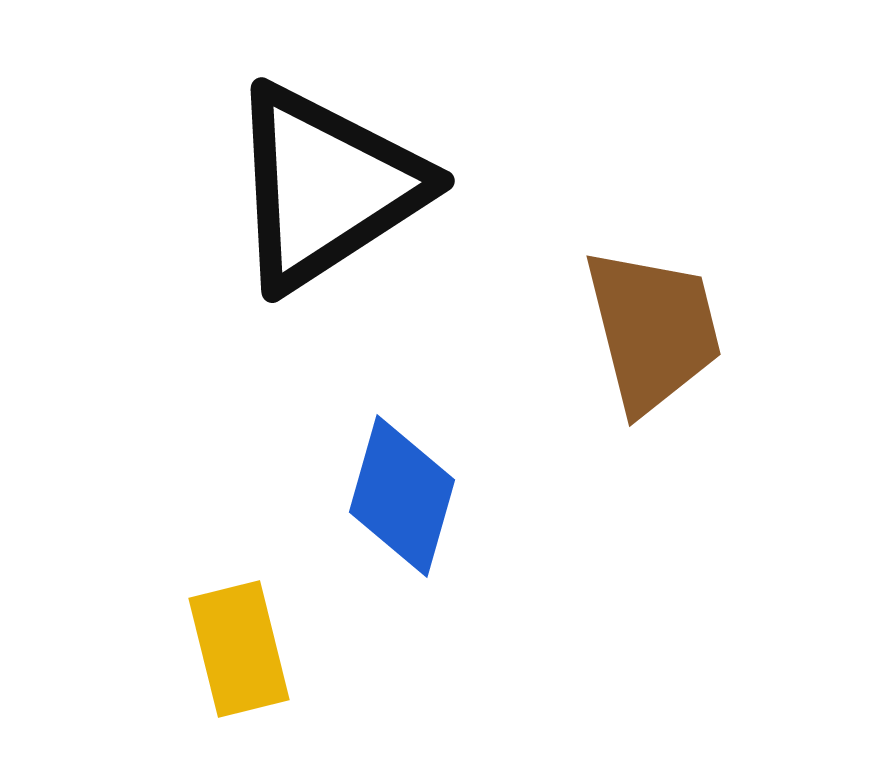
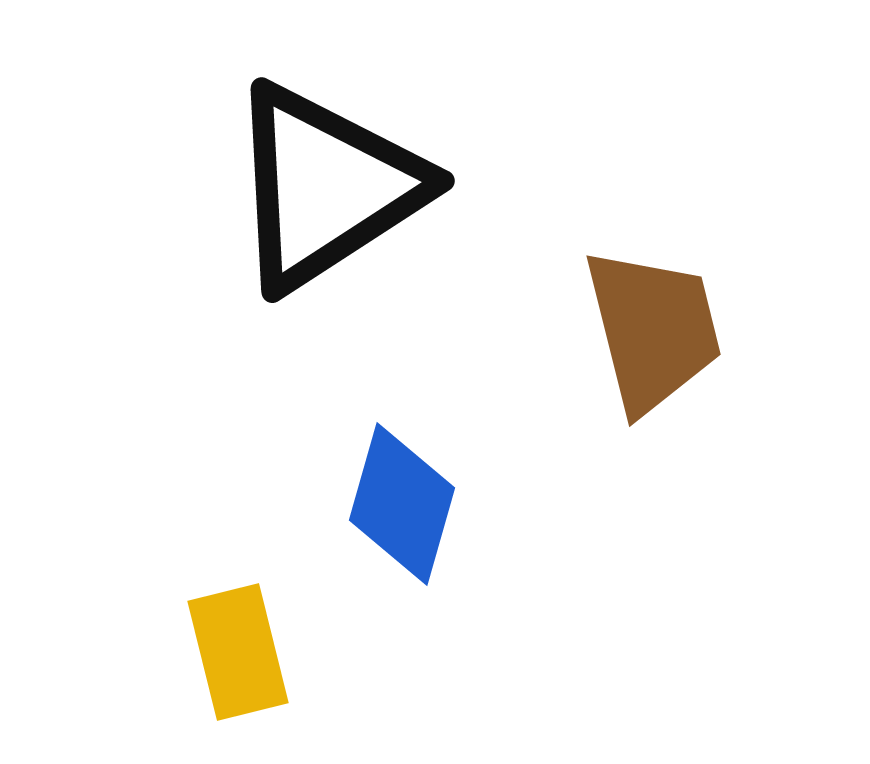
blue diamond: moved 8 px down
yellow rectangle: moved 1 px left, 3 px down
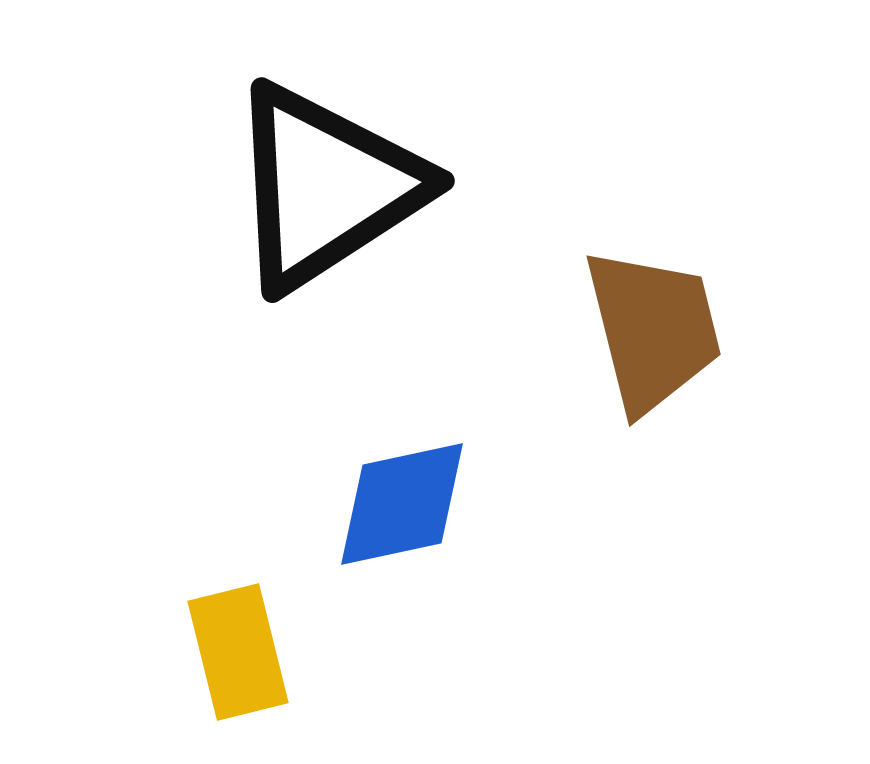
blue diamond: rotated 62 degrees clockwise
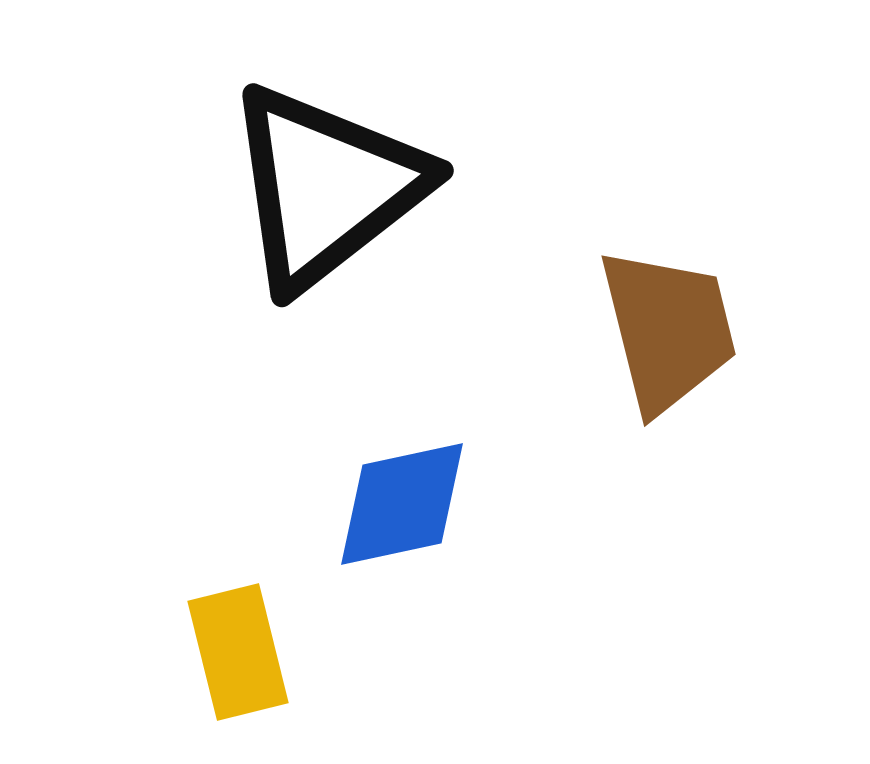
black triangle: rotated 5 degrees counterclockwise
brown trapezoid: moved 15 px right
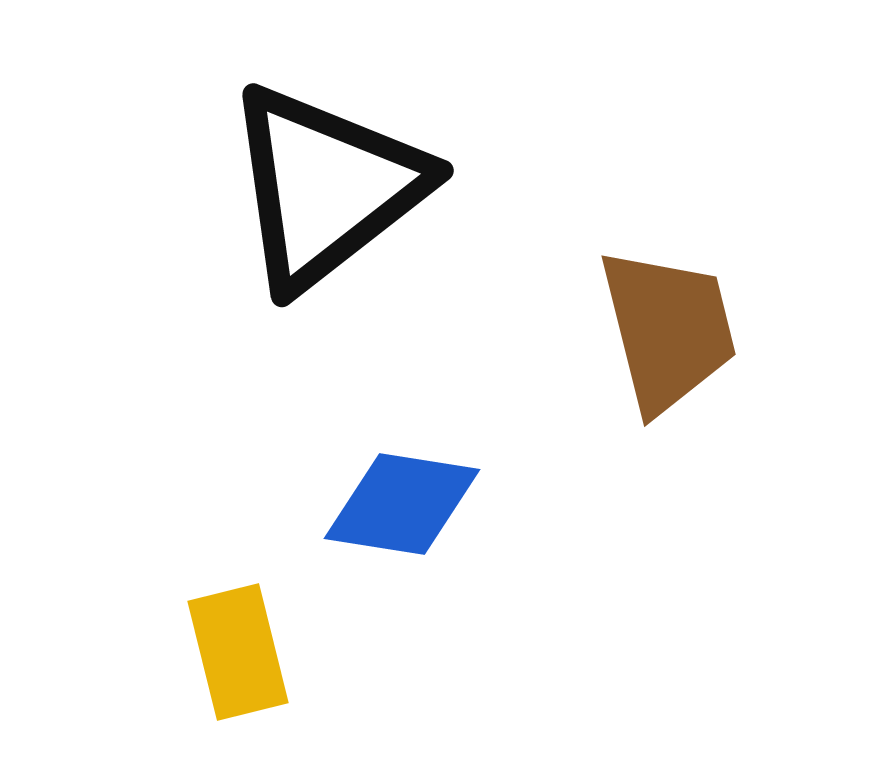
blue diamond: rotated 21 degrees clockwise
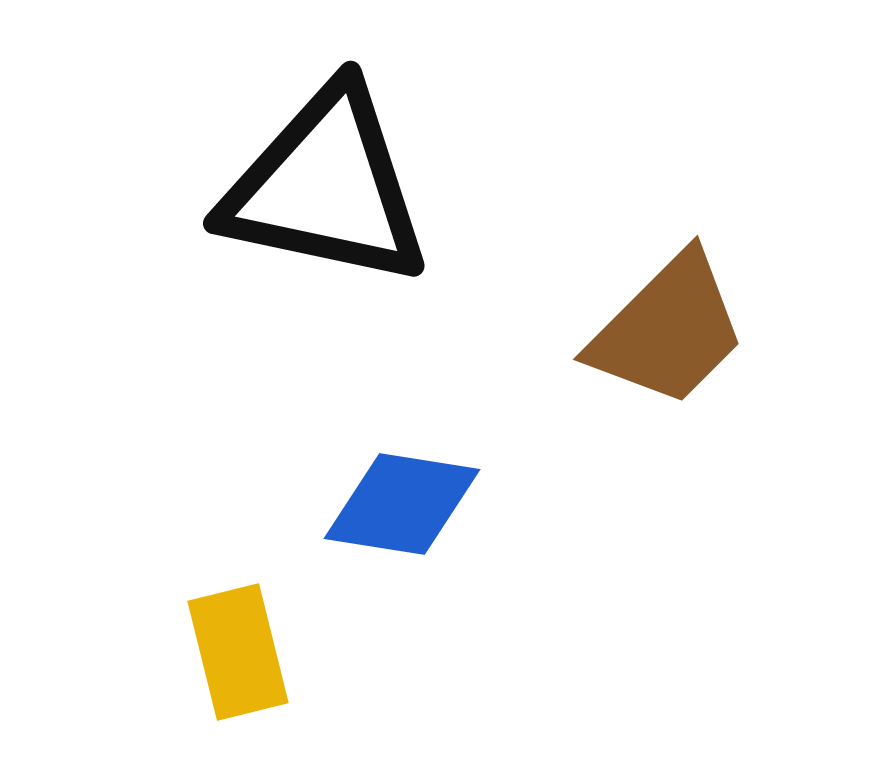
black triangle: rotated 50 degrees clockwise
brown trapezoid: rotated 59 degrees clockwise
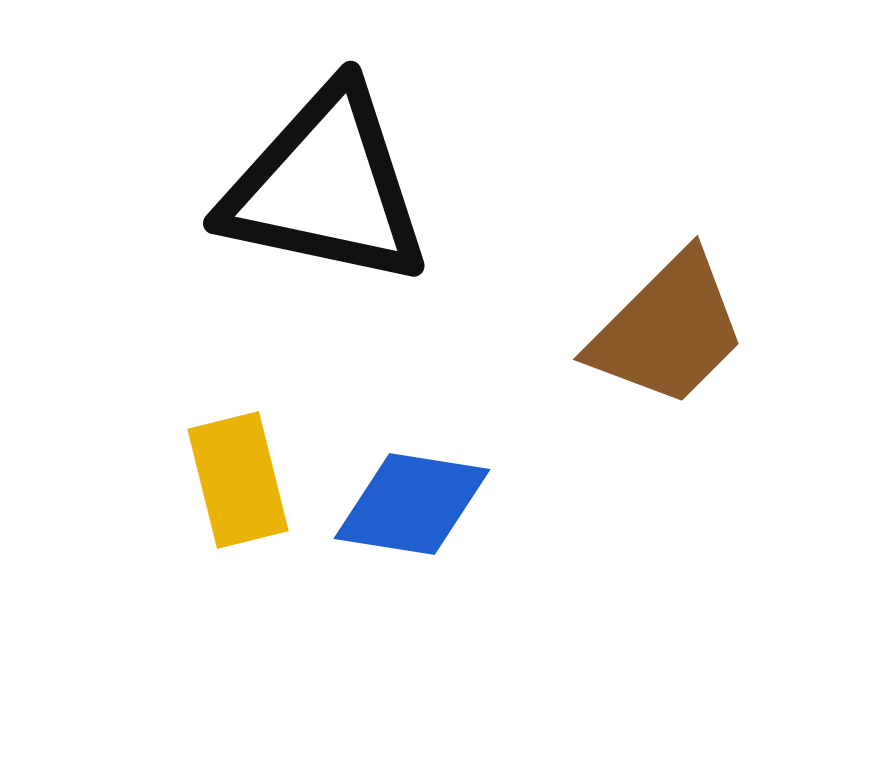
blue diamond: moved 10 px right
yellow rectangle: moved 172 px up
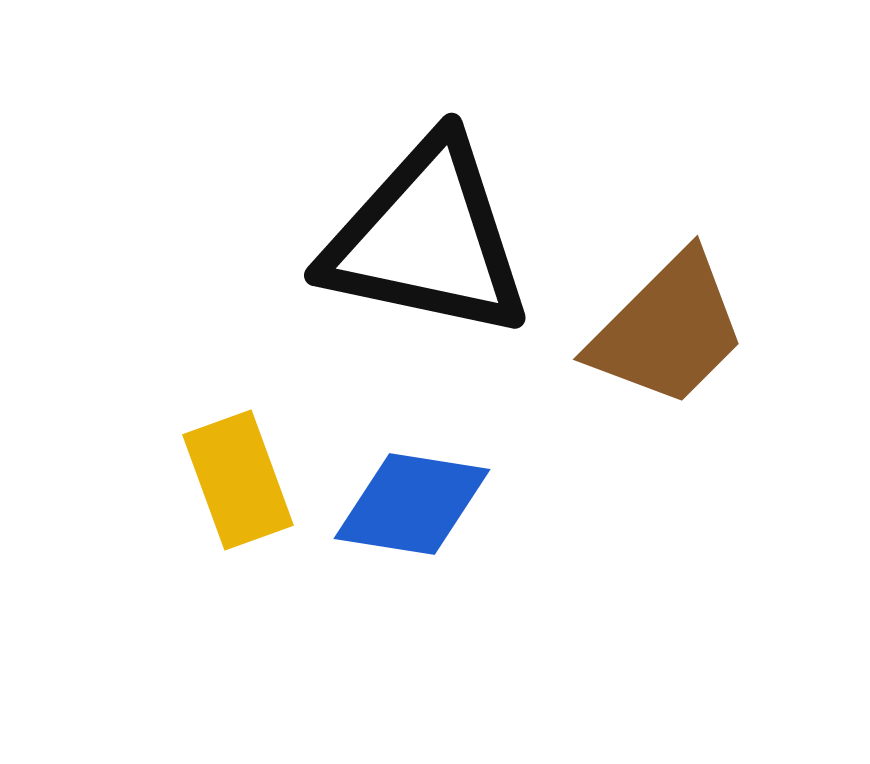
black triangle: moved 101 px right, 52 px down
yellow rectangle: rotated 6 degrees counterclockwise
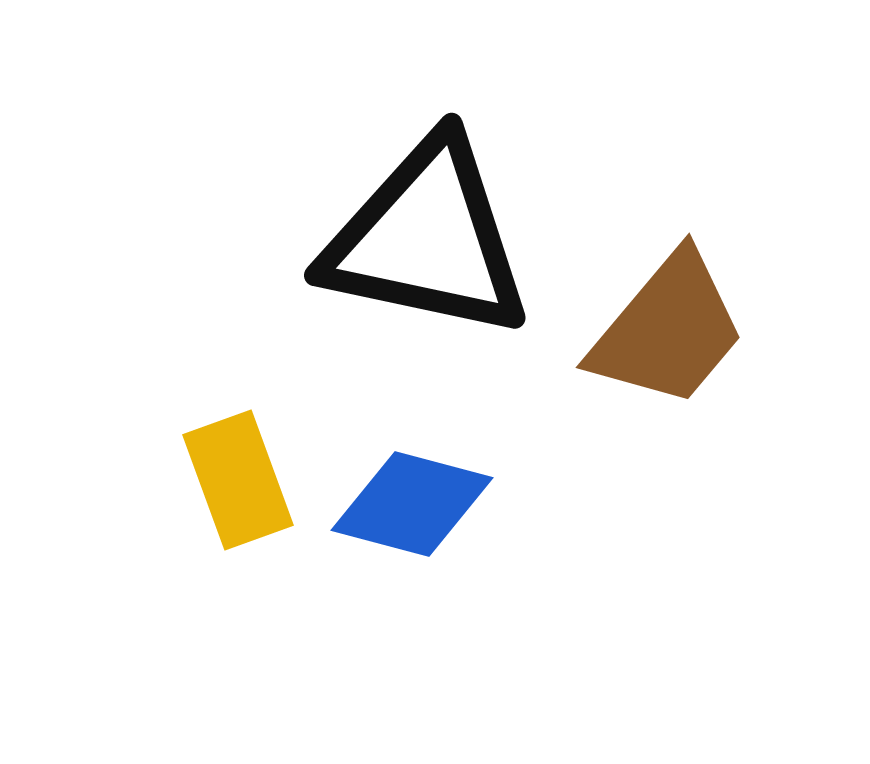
brown trapezoid: rotated 5 degrees counterclockwise
blue diamond: rotated 6 degrees clockwise
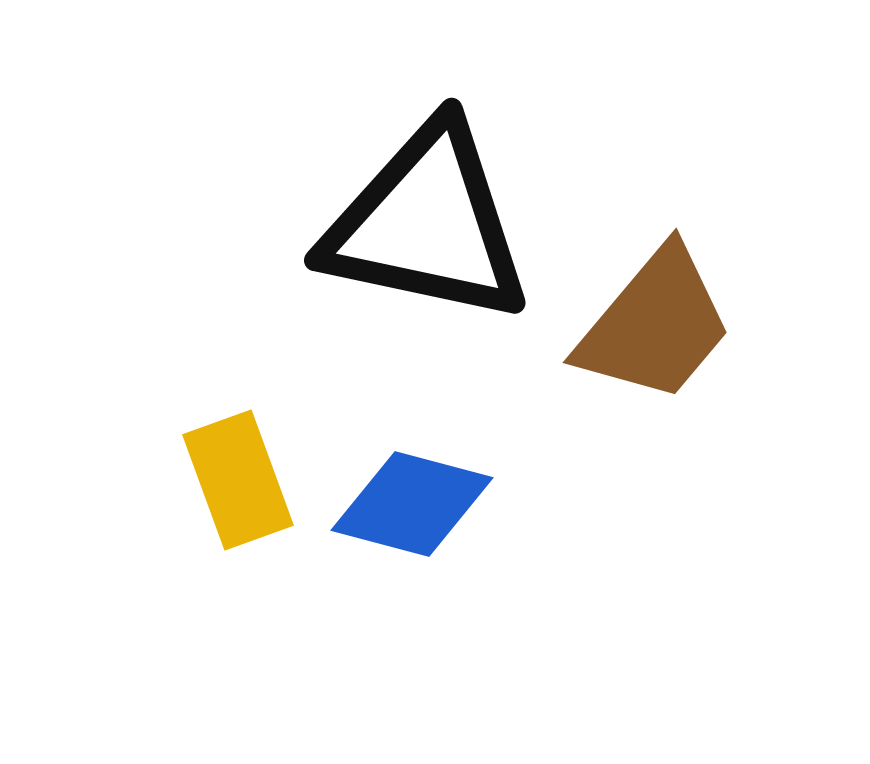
black triangle: moved 15 px up
brown trapezoid: moved 13 px left, 5 px up
